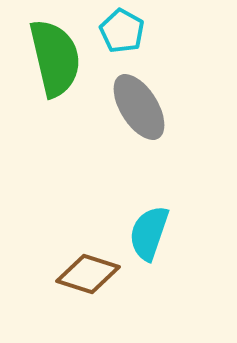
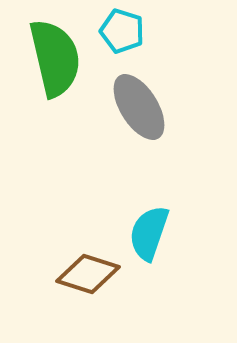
cyan pentagon: rotated 12 degrees counterclockwise
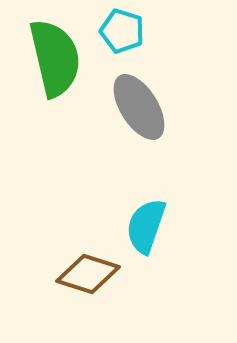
cyan semicircle: moved 3 px left, 7 px up
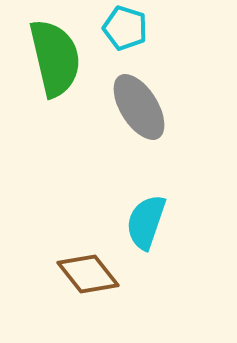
cyan pentagon: moved 3 px right, 3 px up
cyan semicircle: moved 4 px up
brown diamond: rotated 34 degrees clockwise
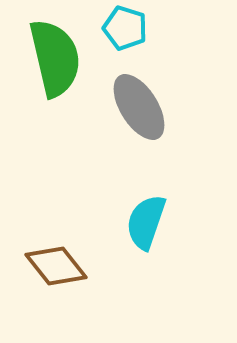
brown diamond: moved 32 px left, 8 px up
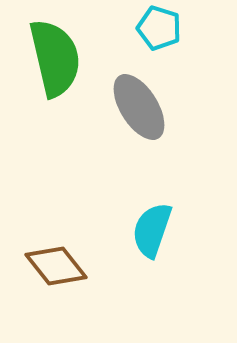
cyan pentagon: moved 34 px right
cyan semicircle: moved 6 px right, 8 px down
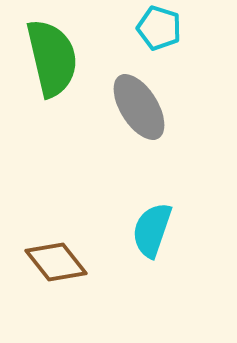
green semicircle: moved 3 px left
brown diamond: moved 4 px up
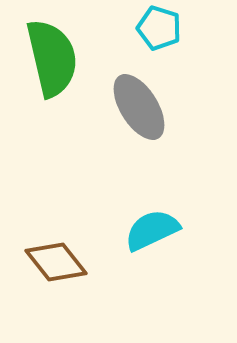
cyan semicircle: rotated 46 degrees clockwise
